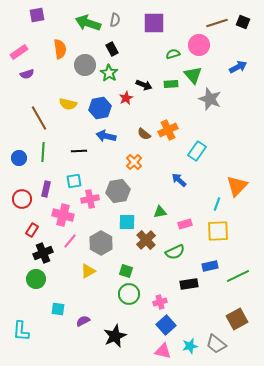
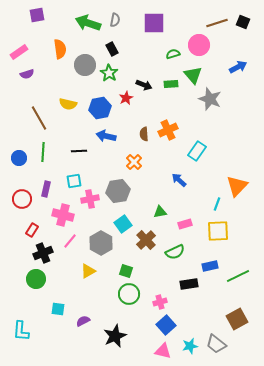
brown semicircle at (144, 134): rotated 48 degrees clockwise
cyan square at (127, 222): moved 4 px left, 2 px down; rotated 36 degrees counterclockwise
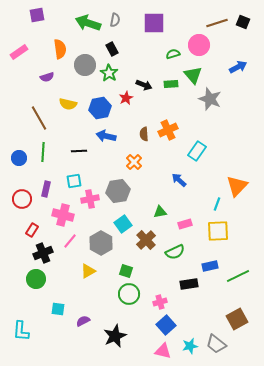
purple semicircle at (27, 74): moved 20 px right, 3 px down
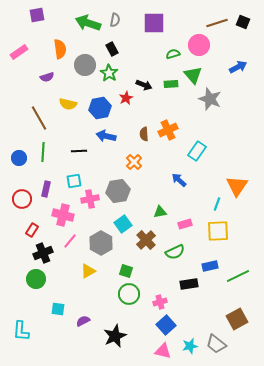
orange triangle at (237, 186): rotated 10 degrees counterclockwise
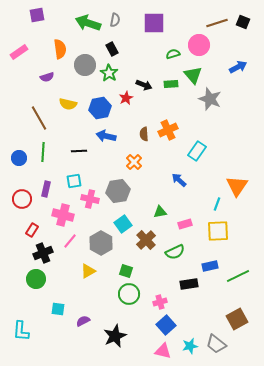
pink cross at (90, 199): rotated 24 degrees clockwise
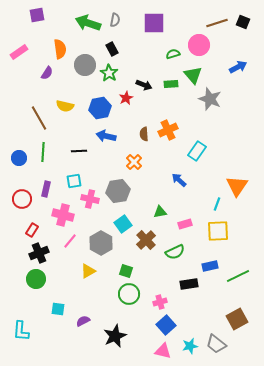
purple semicircle at (47, 77): moved 4 px up; rotated 40 degrees counterclockwise
yellow semicircle at (68, 104): moved 3 px left, 2 px down
black cross at (43, 253): moved 4 px left
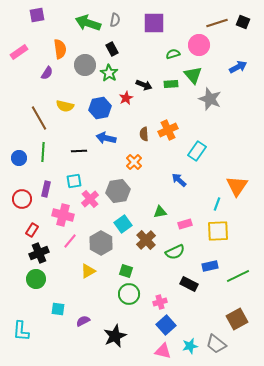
blue arrow at (106, 136): moved 2 px down
pink cross at (90, 199): rotated 36 degrees clockwise
black rectangle at (189, 284): rotated 36 degrees clockwise
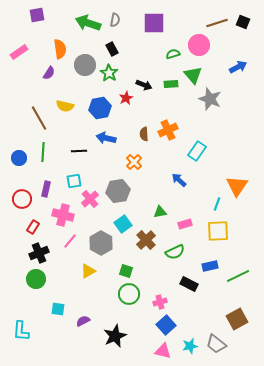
purple semicircle at (47, 73): moved 2 px right
red rectangle at (32, 230): moved 1 px right, 3 px up
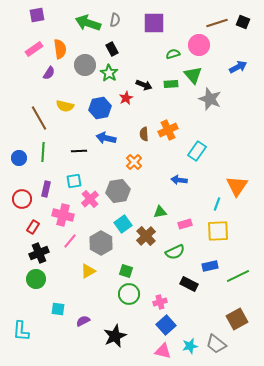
pink rectangle at (19, 52): moved 15 px right, 3 px up
blue arrow at (179, 180): rotated 35 degrees counterclockwise
brown cross at (146, 240): moved 4 px up
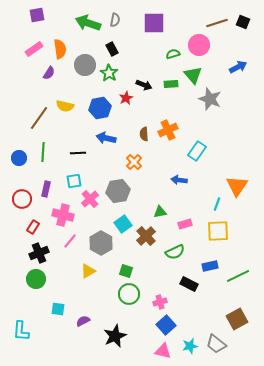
brown line at (39, 118): rotated 65 degrees clockwise
black line at (79, 151): moved 1 px left, 2 px down
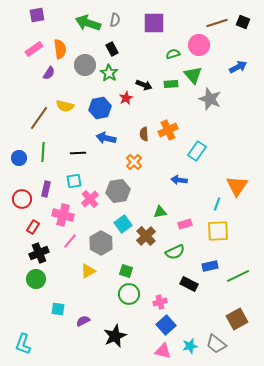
cyan L-shape at (21, 331): moved 2 px right, 13 px down; rotated 15 degrees clockwise
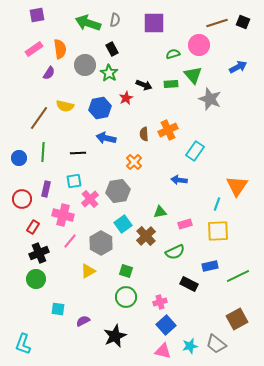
cyan rectangle at (197, 151): moved 2 px left
green circle at (129, 294): moved 3 px left, 3 px down
